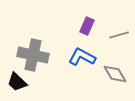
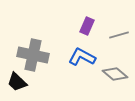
gray diamond: rotated 20 degrees counterclockwise
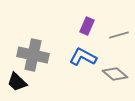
blue L-shape: moved 1 px right
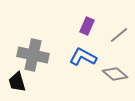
gray line: rotated 24 degrees counterclockwise
black trapezoid: rotated 30 degrees clockwise
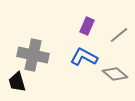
blue L-shape: moved 1 px right
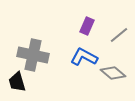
gray diamond: moved 2 px left, 1 px up
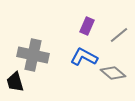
black trapezoid: moved 2 px left
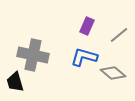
blue L-shape: rotated 12 degrees counterclockwise
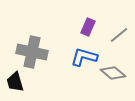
purple rectangle: moved 1 px right, 1 px down
gray cross: moved 1 px left, 3 px up
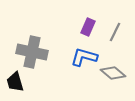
gray line: moved 4 px left, 3 px up; rotated 24 degrees counterclockwise
